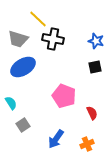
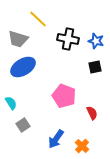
black cross: moved 15 px right
orange cross: moved 5 px left, 2 px down; rotated 24 degrees counterclockwise
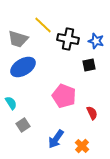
yellow line: moved 5 px right, 6 px down
black square: moved 6 px left, 2 px up
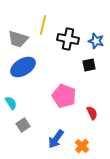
yellow line: rotated 60 degrees clockwise
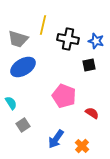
red semicircle: rotated 32 degrees counterclockwise
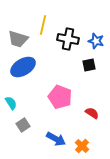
pink pentagon: moved 4 px left, 1 px down
blue arrow: rotated 96 degrees counterclockwise
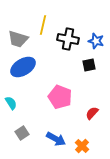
red semicircle: rotated 80 degrees counterclockwise
gray square: moved 1 px left, 8 px down
